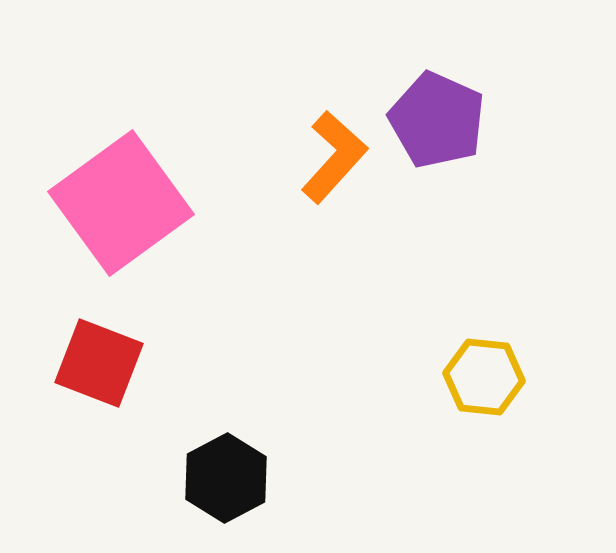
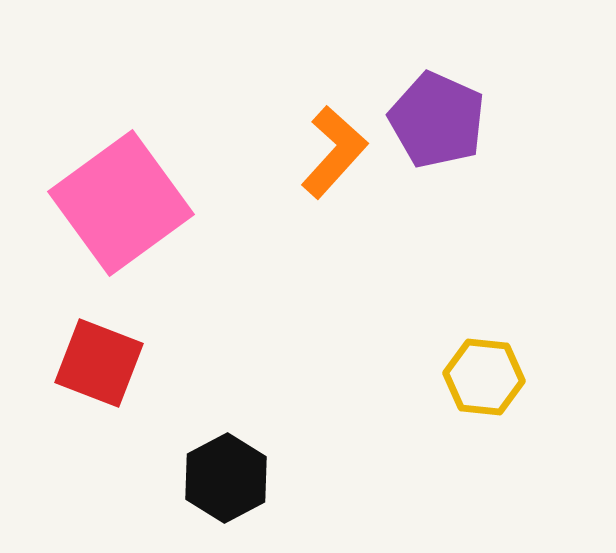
orange L-shape: moved 5 px up
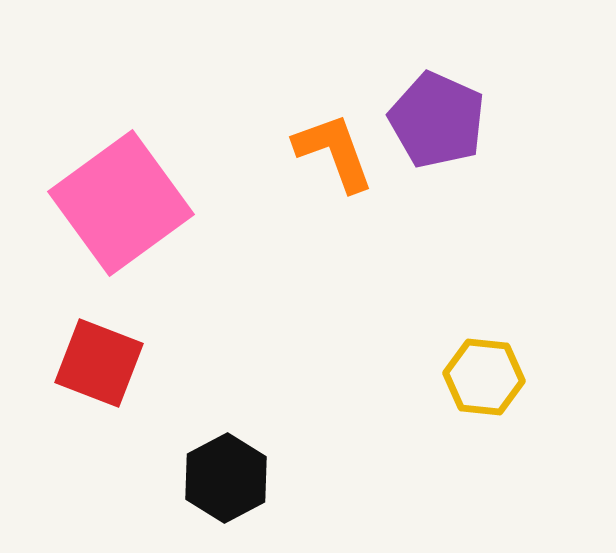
orange L-shape: rotated 62 degrees counterclockwise
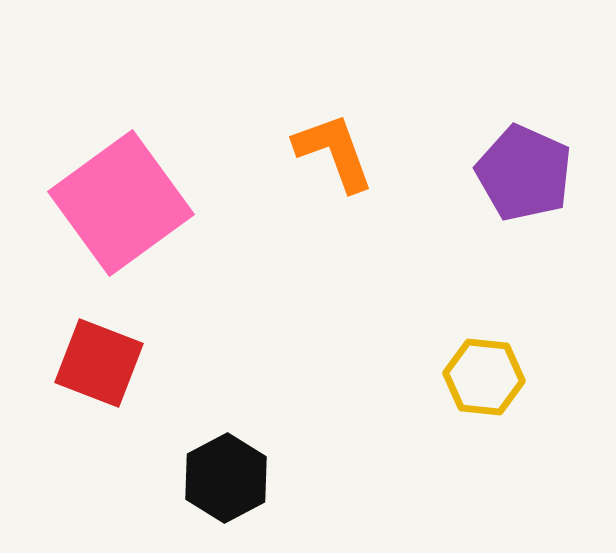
purple pentagon: moved 87 px right, 53 px down
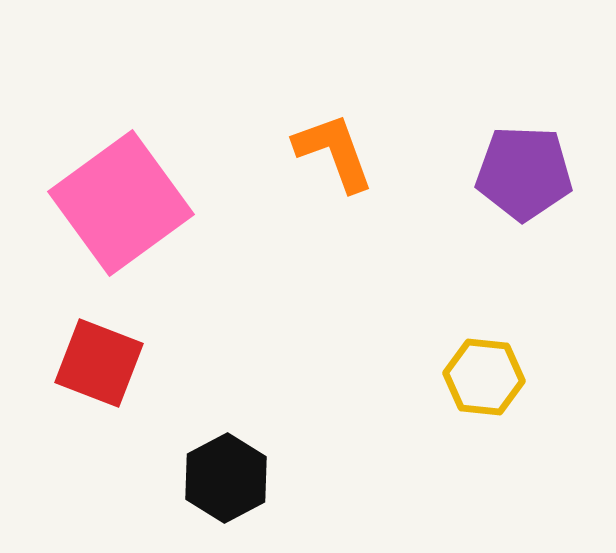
purple pentagon: rotated 22 degrees counterclockwise
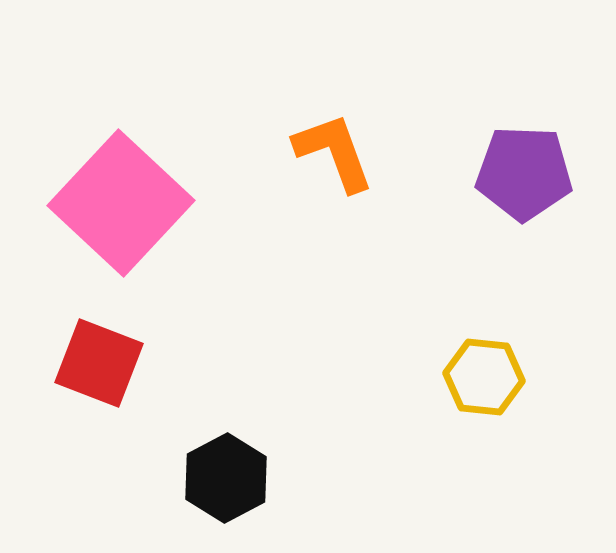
pink square: rotated 11 degrees counterclockwise
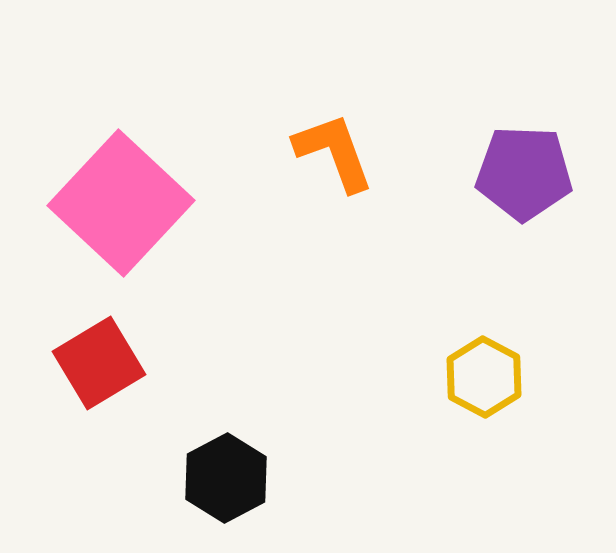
red square: rotated 38 degrees clockwise
yellow hexagon: rotated 22 degrees clockwise
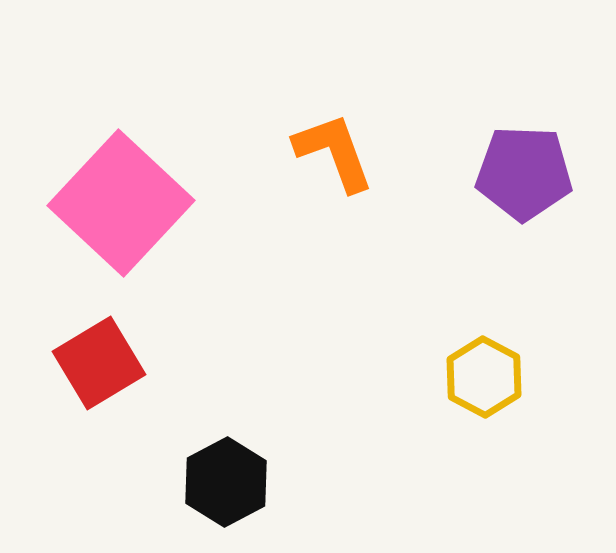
black hexagon: moved 4 px down
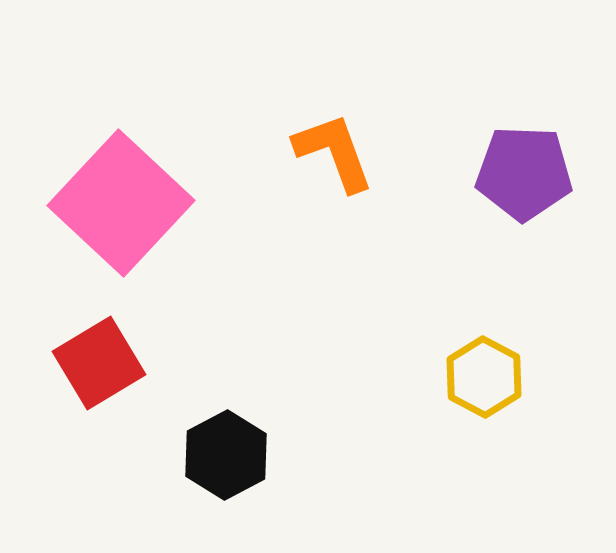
black hexagon: moved 27 px up
